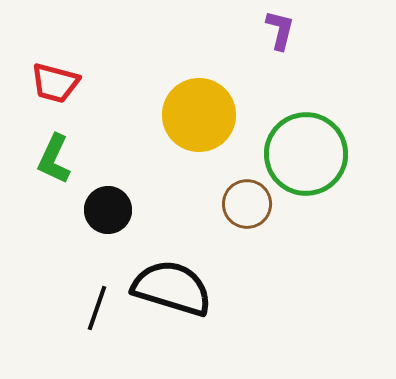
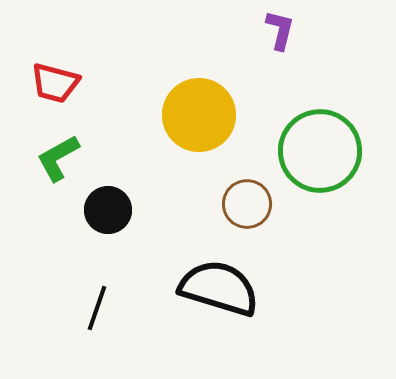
green circle: moved 14 px right, 3 px up
green L-shape: moved 4 px right, 1 px up; rotated 36 degrees clockwise
black semicircle: moved 47 px right
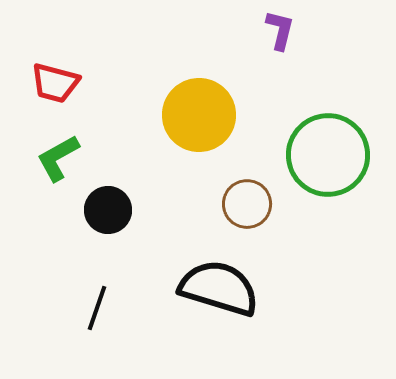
green circle: moved 8 px right, 4 px down
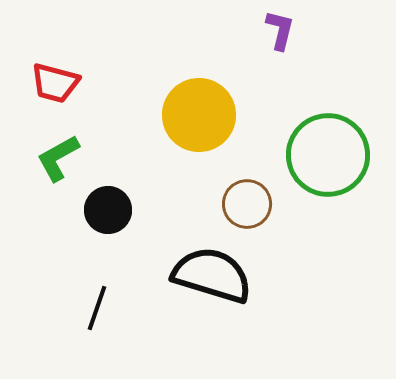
black semicircle: moved 7 px left, 13 px up
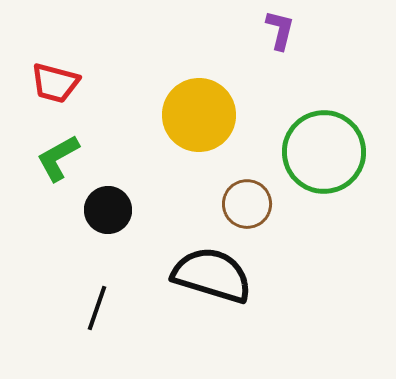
green circle: moved 4 px left, 3 px up
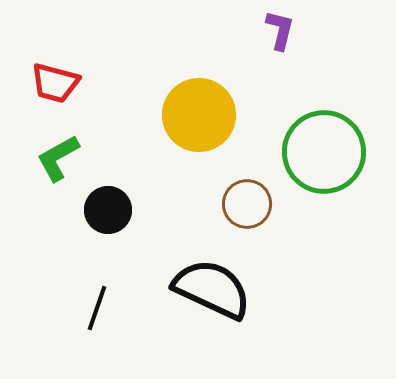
black semicircle: moved 14 px down; rotated 8 degrees clockwise
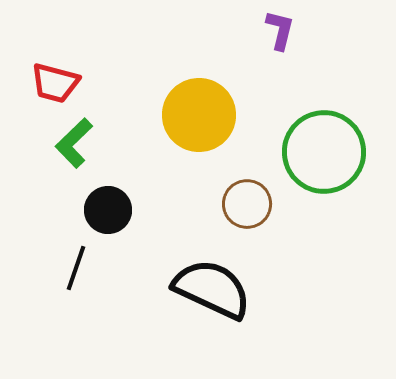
green L-shape: moved 16 px right, 15 px up; rotated 15 degrees counterclockwise
black line: moved 21 px left, 40 px up
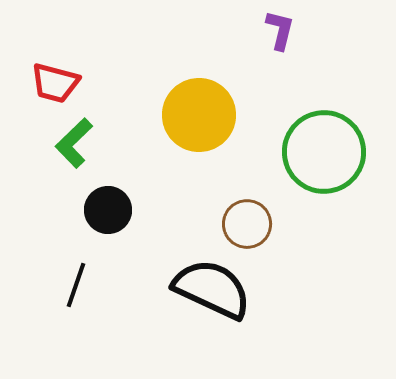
brown circle: moved 20 px down
black line: moved 17 px down
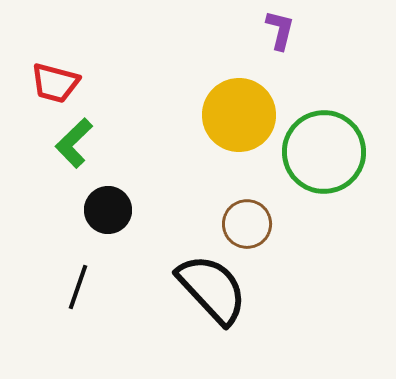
yellow circle: moved 40 px right
black line: moved 2 px right, 2 px down
black semicircle: rotated 22 degrees clockwise
